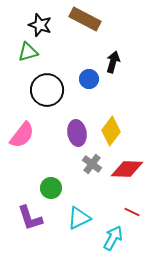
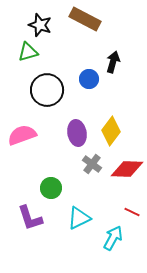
pink semicircle: rotated 148 degrees counterclockwise
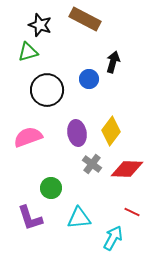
pink semicircle: moved 6 px right, 2 px down
cyan triangle: rotated 20 degrees clockwise
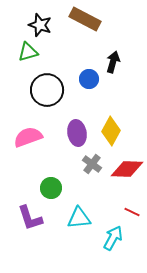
yellow diamond: rotated 8 degrees counterclockwise
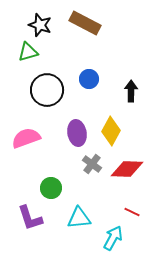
brown rectangle: moved 4 px down
black arrow: moved 18 px right, 29 px down; rotated 15 degrees counterclockwise
pink semicircle: moved 2 px left, 1 px down
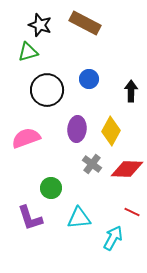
purple ellipse: moved 4 px up; rotated 15 degrees clockwise
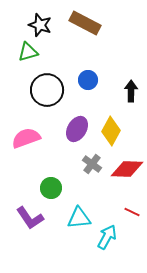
blue circle: moved 1 px left, 1 px down
purple ellipse: rotated 25 degrees clockwise
purple L-shape: rotated 16 degrees counterclockwise
cyan arrow: moved 6 px left, 1 px up
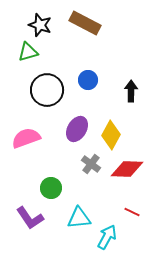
yellow diamond: moved 4 px down
gray cross: moved 1 px left
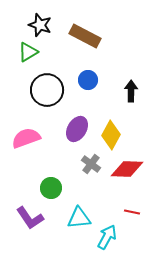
brown rectangle: moved 13 px down
green triangle: rotated 15 degrees counterclockwise
red line: rotated 14 degrees counterclockwise
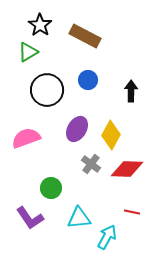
black star: rotated 15 degrees clockwise
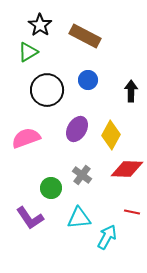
gray cross: moved 9 px left, 11 px down
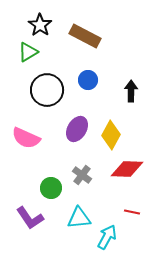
pink semicircle: rotated 136 degrees counterclockwise
